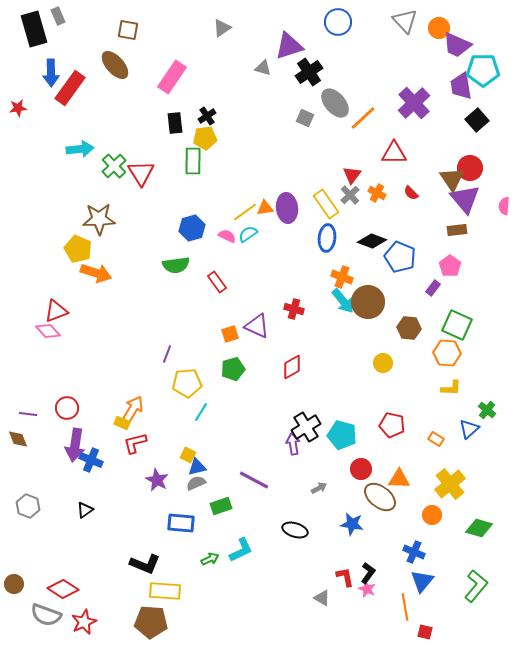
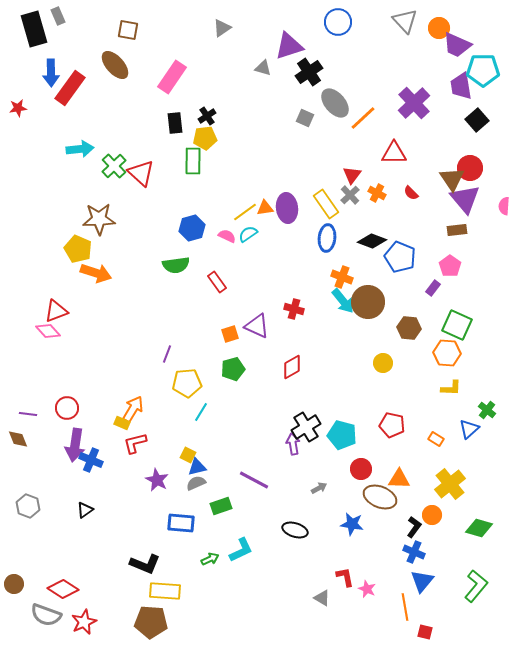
red triangle at (141, 173): rotated 16 degrees counterclockwise
brown ellipse at (380, 497): rotated 16 degrees counterclockwise
black L-shape at (368, 573): moved 46 px right, 46 px up
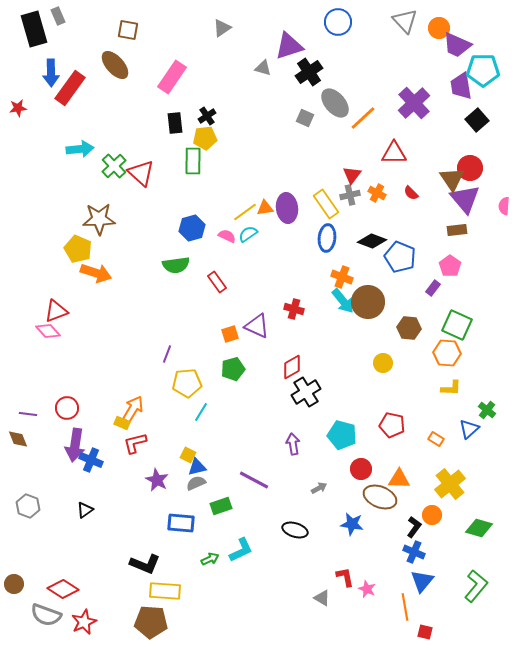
gray cross at (350, 195): rotated 30 degrees clockwise
black cross at (306, 427): moved 35 px up
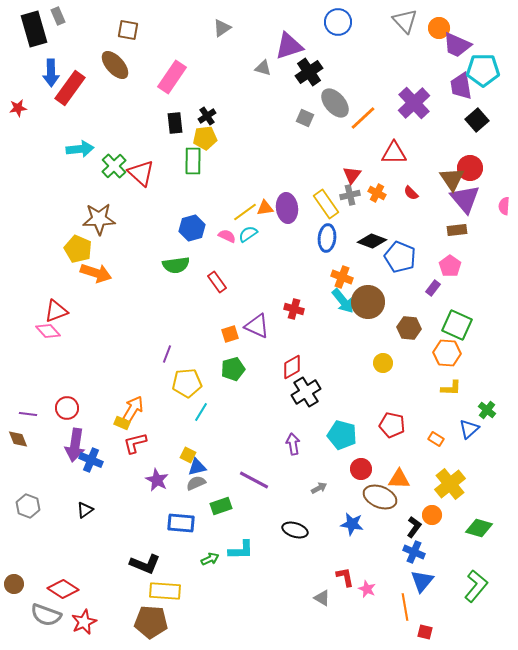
cyan L-shape at (241, 550): rotated 24 degrees clockwise
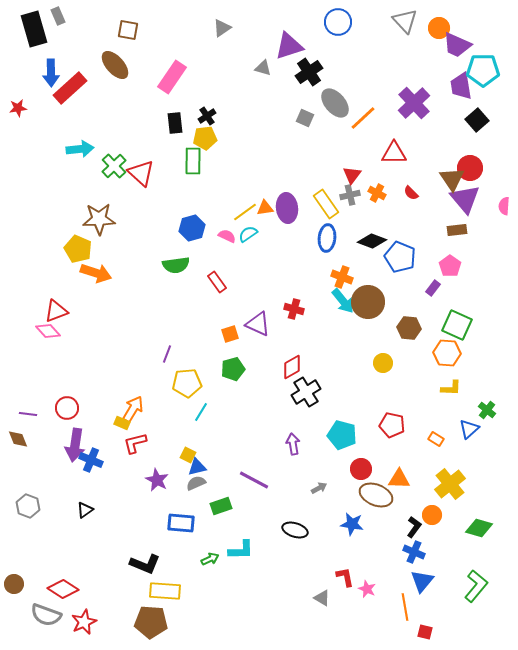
red rectangle at (70, 88): rotated 12 degrees clockwise
purple triangle at (257, 326): moved 1 px right, 2 px up
brown ellipse at (380, 497): moved 4 px left, 2 px up
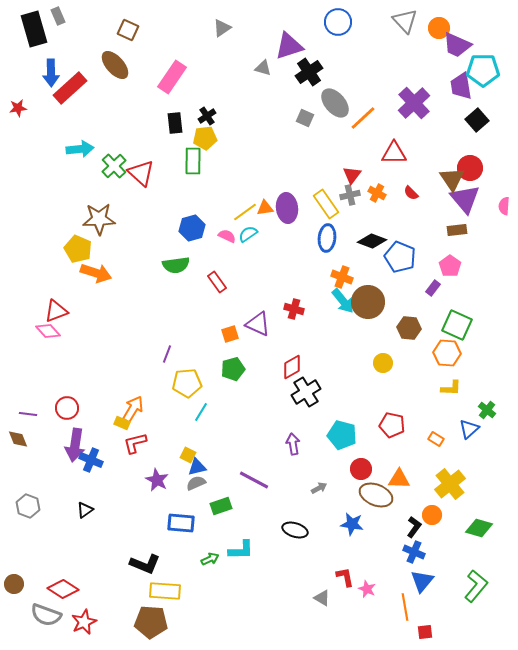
brown square at (128, 30): rotated 15 degrees clockwise
red square at (425, 632): rotated 21 degrees counterclockwise
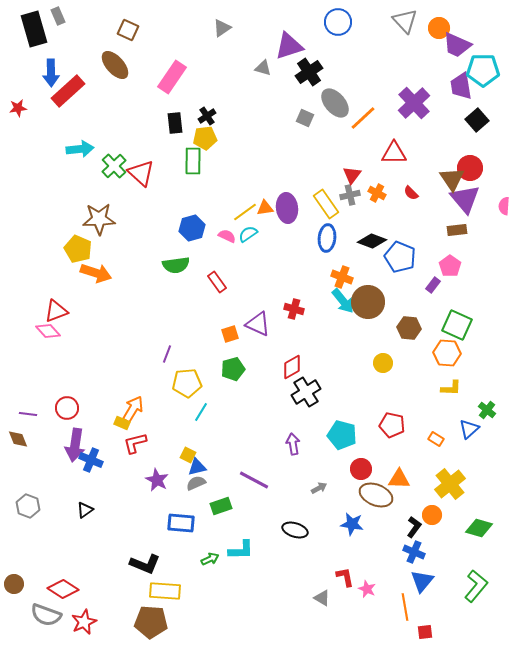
red rectangle at (70, 88): moved 2 px left, 3 px down
purple rectangle at (433, 288): moved 3 px up
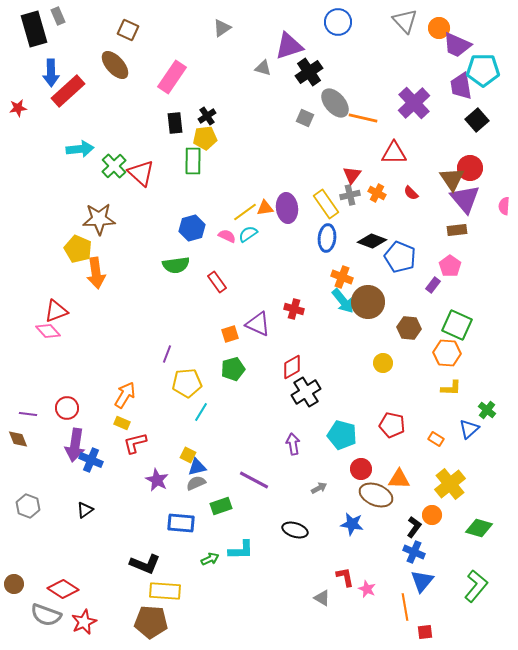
orange line at (363, 118): rotated 56 degrees clockwise
orange arrow at (96, 273): rotated 64 degrees clockwise
orange arrow at (133, 409): moved 8 px left, 14 px up
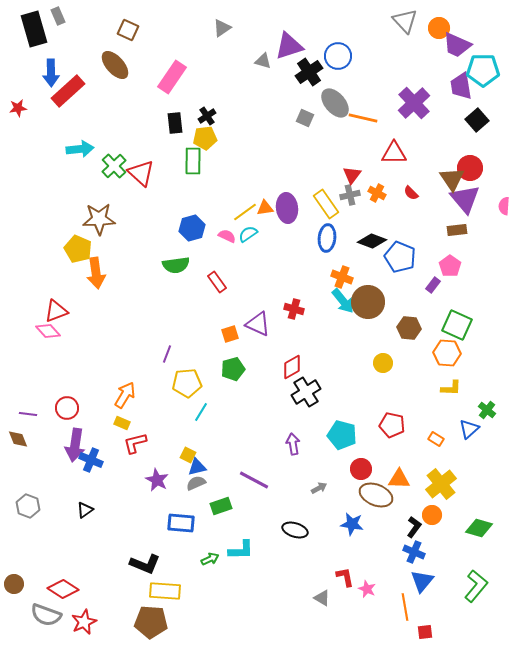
blue circle at (338, 22): moved 34 px down
gray triangle at (263, 68): moved 7 px up
yellow cross at (450, 484): moved 9 px left
